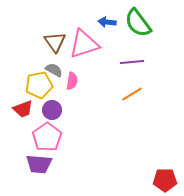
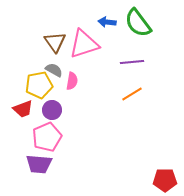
pink pentagon: rotated 12 degrees clockwise
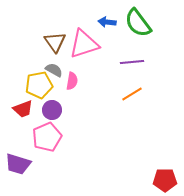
purple trapezoid: moved 21 px left; rotated 12 degrees clockwise
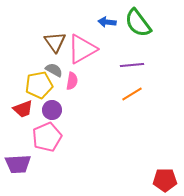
pink triangle: moved 2 px left, 5 px down; rotated 12 degrees counterclockwise
purple line: moved 3 px down
purple trapezoid: rotated 20 degrees counterclockwise
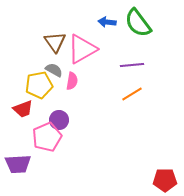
purple circle: moved 7 px right, 10 px down
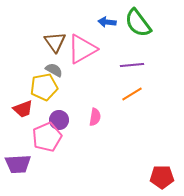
pink semicircle: moved 23 px right, 36 px down
yellow pentagon: moved 5 px right, 2 px down
red pentagon: moved 3 px left, 3 px up
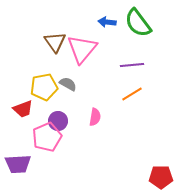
pink triangle: rotated 20 degrees counterclockwise
gray semicircle: moved 14 px right, 14 px down
purple circle: moved 1 px left, 1 px down
red pentagon: moved 1 px left
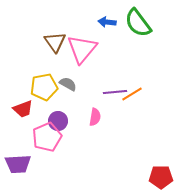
purple line: moved 17 px left, 27 px down
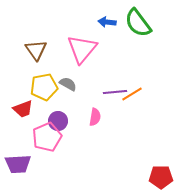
brown triangle: moved 19 px left, 8 px down
